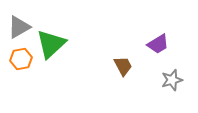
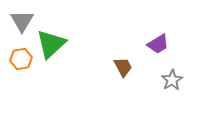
gray triangle: moved 3 px right, 6 px up; rotated 30 degrees counterclockwise
brown trapezoid: moved 1 px down
gray star: rotated 15 degrees counterclockwise
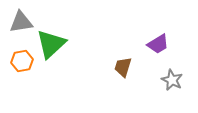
gray triangle: moved 1 px left, 1 px down; rotated 50 degrees clockwise
orange hexagon: moved 1 px right, 2 px down
brown trapezoid: rotated 135 degrees counterclockwise
gray star: rotated 15 degrees counterclockwise
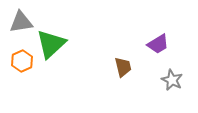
orange hexagon: rotated 15 degrees counterclockwise
brown trapezoid: rotated 150 degrees clockwise
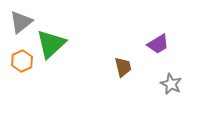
gray triangle: rotated 30 degrees counterclockwise
gray star: moved 1 px left, 4 px down
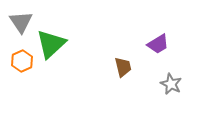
gray triangle: rotated 25 degrees counterclockwise
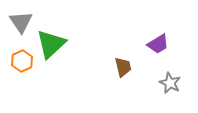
gray star: moved 1 px left, 1 px up
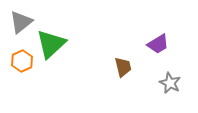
gray triangle: rotated 25 degrees clockwise
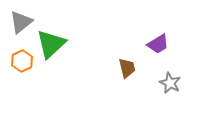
brown trapezoid: moved 4 px right, 1 px down
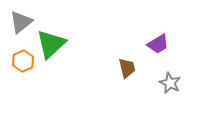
orange hexagon: moved 1 px right
